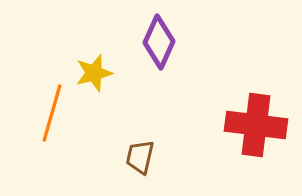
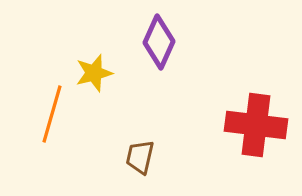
orange line: moved 1 px down
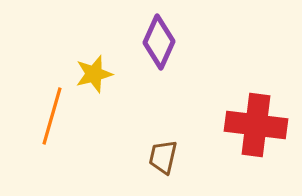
yellow star: moved 1 px down
orange line: moved 2 px down
brown trapezoid: moved 23 px right
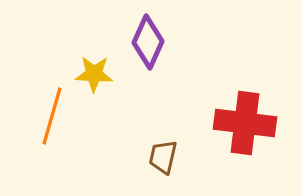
purple diamond: moved 11 px left
yellow star: rotated 18 degrees clockwise
red cross: moved 11 px left, 2 px up
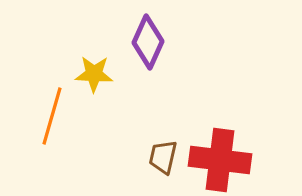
red cross: moved 25 px left, 37 px down
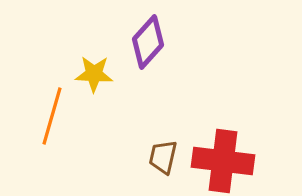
purple diamond: rotated 18 degrees clockwise
red cross: moved 3 px right, 1 px down
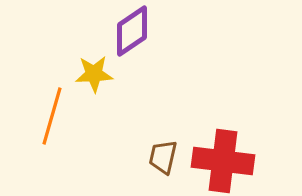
purple diamond: moved 16 px left, 11 px up; rotated 14 degrees clockwise
yellow star: rotated 6 degrees counterclockwise
